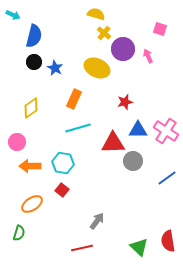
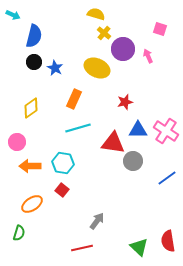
red triangle: rotated 10 degrees clockwise
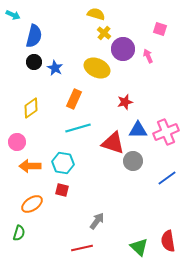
pink cross: moved 1 px down; rotated 35 degrees clockwise
red triangle: rotated 10 degrees clockwise
red square: rotated 24 degrees counterclockwise
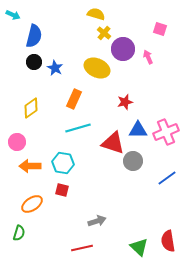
pink arrow: moved 1 px down
gray arrow: rotated 36 degrees clockwise
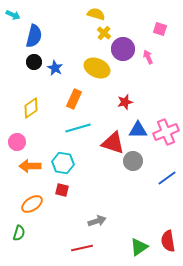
green triangle: rotated 42 degrees clockwise
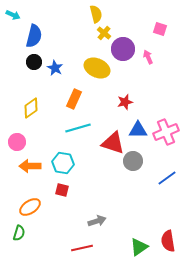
yellow semicircle: rotated 60 degrees clockwise
orange ellipse: moved 2 px left, 3 px down
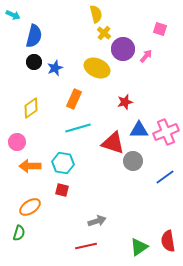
pink arrow: moved 2 px left, 1 px up; rotated 64 degrees clockwise
blue star: rotated 21 degrees clockwise
blue triangle: moved 1 px right
blue line: moved 2 px left, 1 px up
red line: moved 4 px right, 2 px up
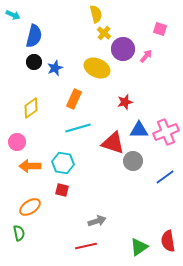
green semicircle: rotated 28 degrees counterclockwise
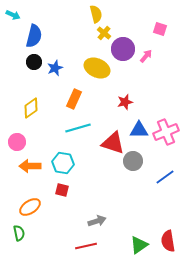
green triangle: moved 2 px up
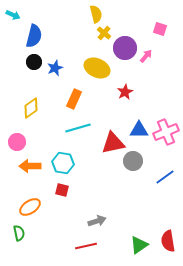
purple circle: moved 2 px right, 1 px up
red star: moved 10 px up; rotated 14 degrees counterclockwise
red triangle: rotated 30 degrees counterclockwise
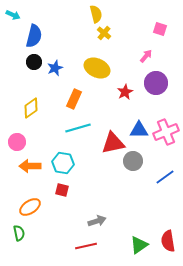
purple circle: moved 31 px right, 35 px down
